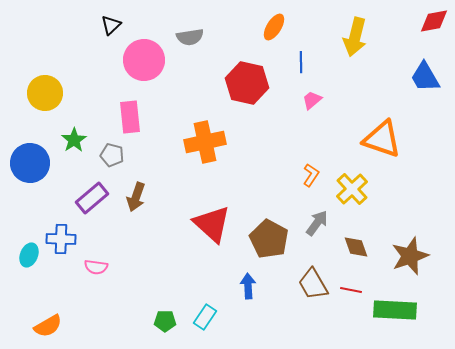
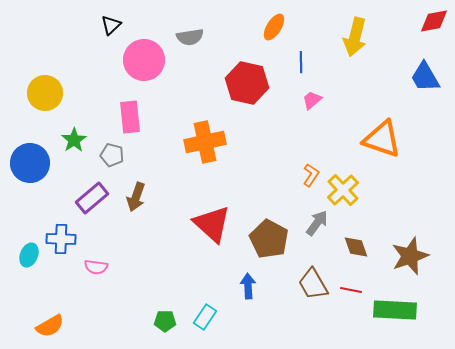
yellow cross: moved 9 px left, 1 px down
orange semicircle: moved 2 px right
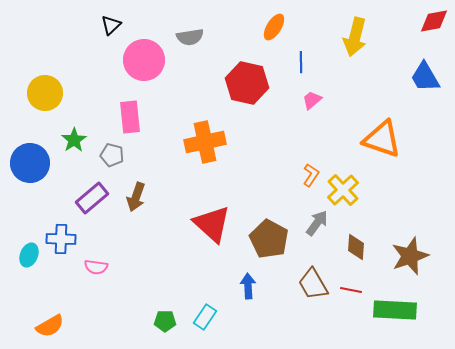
brown diamond: rotated 24 degrees clockwise
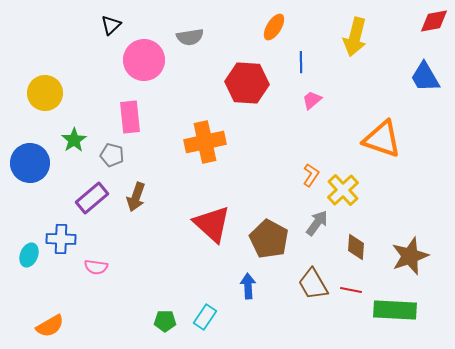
red hexagon: rotated 9 degrees counterclockwise
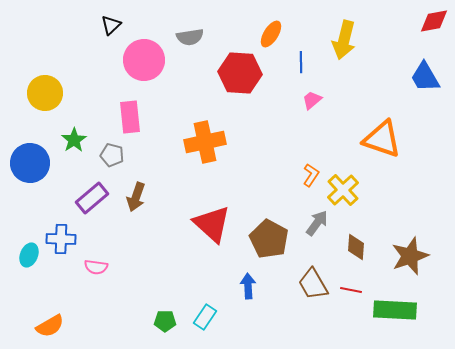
orange ellipse: moved 3 px left, 7 px down
yellow arrow: moved 11 px left, 3 px down
red hexagon: moved 7 px left, 10 px up
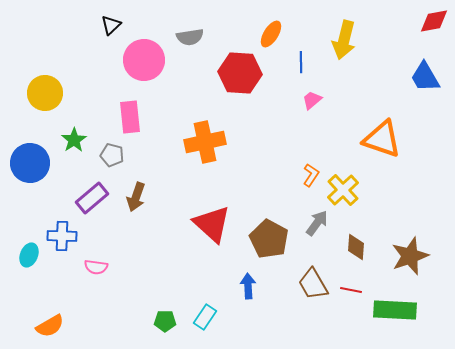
blue cross: moved 1 px right, 3 px up
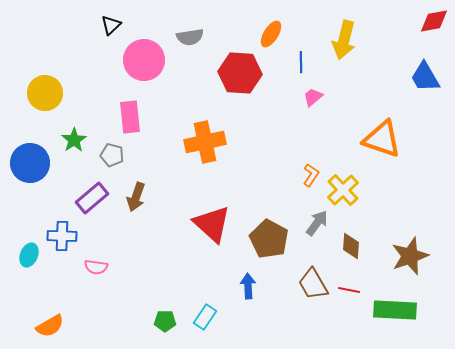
pink trapezoid: moved 1 px right, 3 px up
brown diamond: moved 5 px left, 1 px up
red line: moved 2 px left
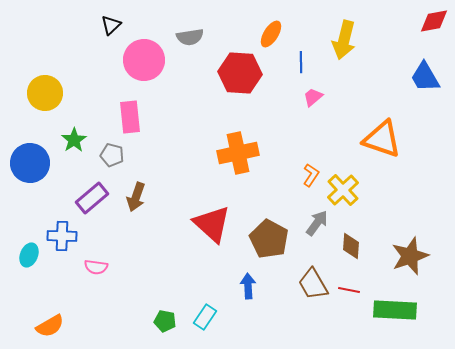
orange cross: moved 33 px right, 11 px down
green pentagon: rotated 10 degrees clockwise
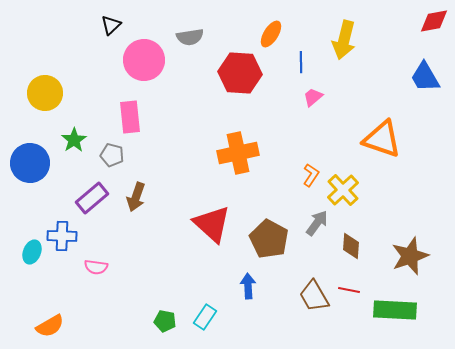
cyan ellipse: moved 3 px right, 3 px up
brown trapezoid: moved 1 px right, 12 px down
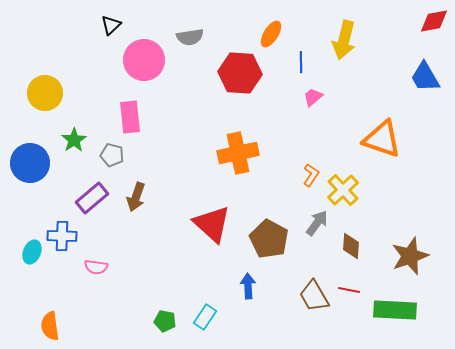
orange semicircle: rotated 112 degrees clockwise
